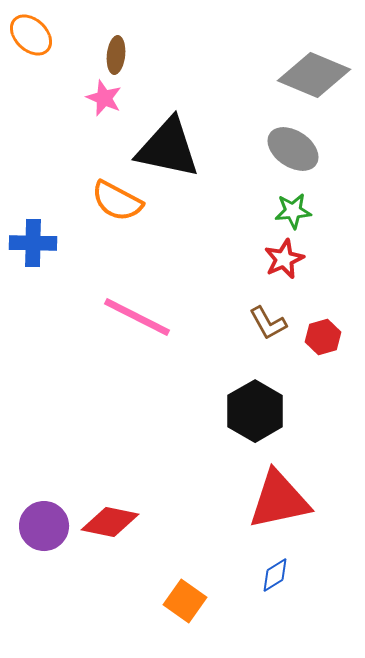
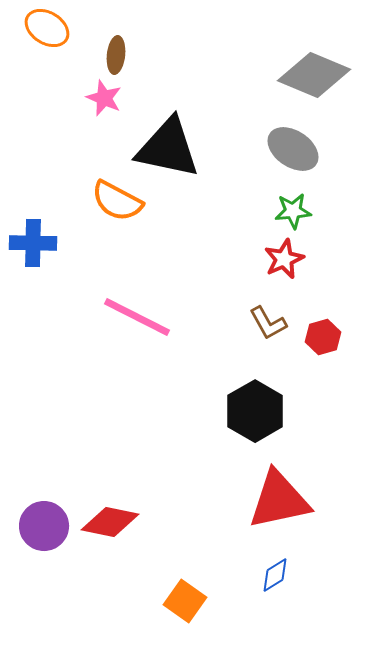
orange ellipse: moved 16 px right, 7 px up; rotated 12 degrees counterclockwise
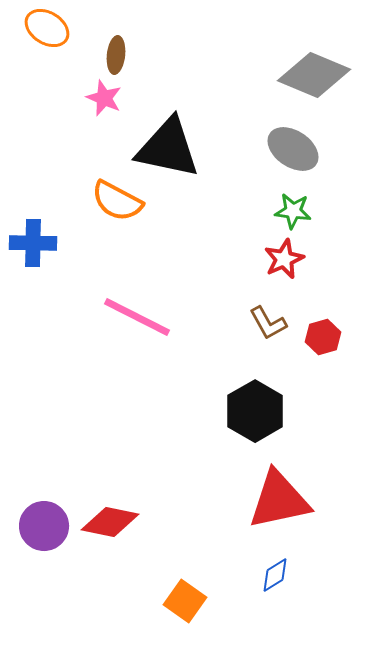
green star: rotated 12 degrees clockwise
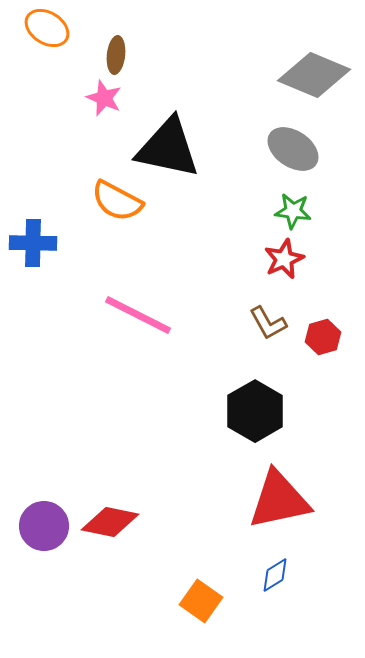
pink line: moved 1 px right, 2 px up
orange square: moved 16 px right
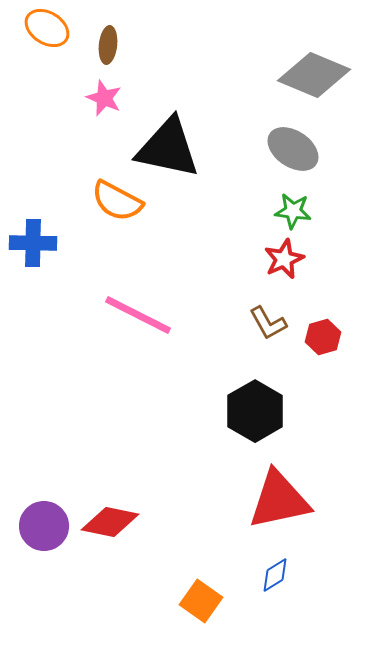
brown ellipse: moved 8 px left, 10 px up
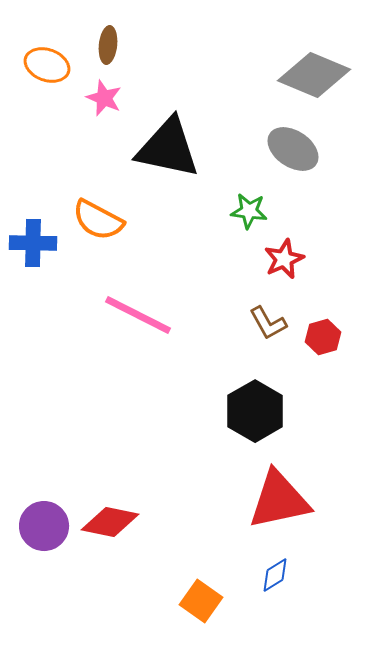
orange ellipse: moved 37 px down; rotated 12 degrees counterclockwise
orange semicircle: moved 19 px left, 19 px down
green star: moved 44 px left
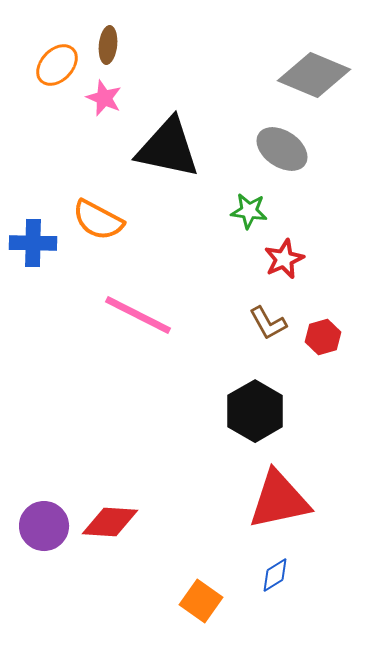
orange ellipse: moved 10 px right; rotated 66 degrees counterclockwise
gray ellipse: moved 11 px left
red diamond: rotated 8 degrees counterclockwise
